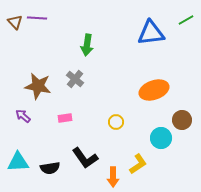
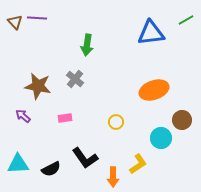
cyan triangle: moved 2 px down
black semicircle: moved 1 px right, 1 px down; rotated 18 degrees counterclockwise
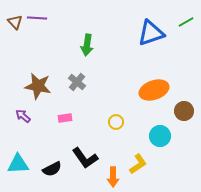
green line: moved 2 px down
blue triangle: rotated 12 degrees counterclockwise
gray cross: moved 2 px right, 3 px down
brown circle: moved 2 px right, 9 px up
cyan circle: moved 1 px left, 2 px up
black semicircle: moved 1 px right
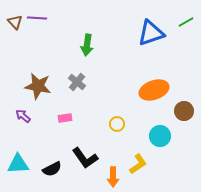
yellow circle: moved 1 px right, 2 px down
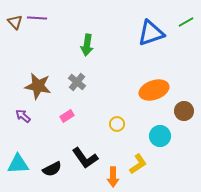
pink rectangle: moved 2 px right, 2 px up; rotated 24 degrees counterclockwise
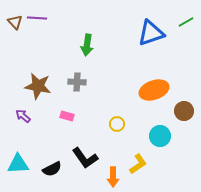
gray cross: rotated 36 degrees counterclockwise
pink rectangle: rotated 48 degrees clockwise
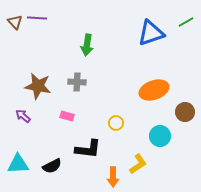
brown circle: moved 1 px right, 1 px down
yellow circle: moved 1 px left, 1 px up
black L-shape: moved 3 px right, 9 px up; rotated 48 degrees counterclockwise
black semicircle: moved 3 px up
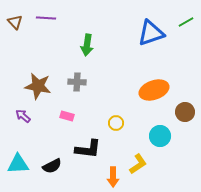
purple line: moved 9 px right
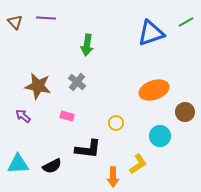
gray cross: rotated 36 degrees clockwise
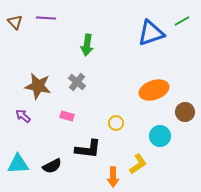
green line: moved 4 px left, 1 px up
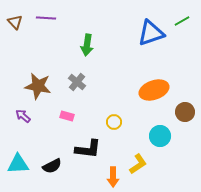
yellow circle: moved 2 px left, 1 px up
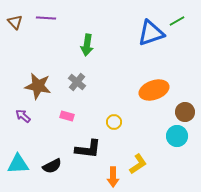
green line: moved 5 px left
cyan circle: moved 17 px right
